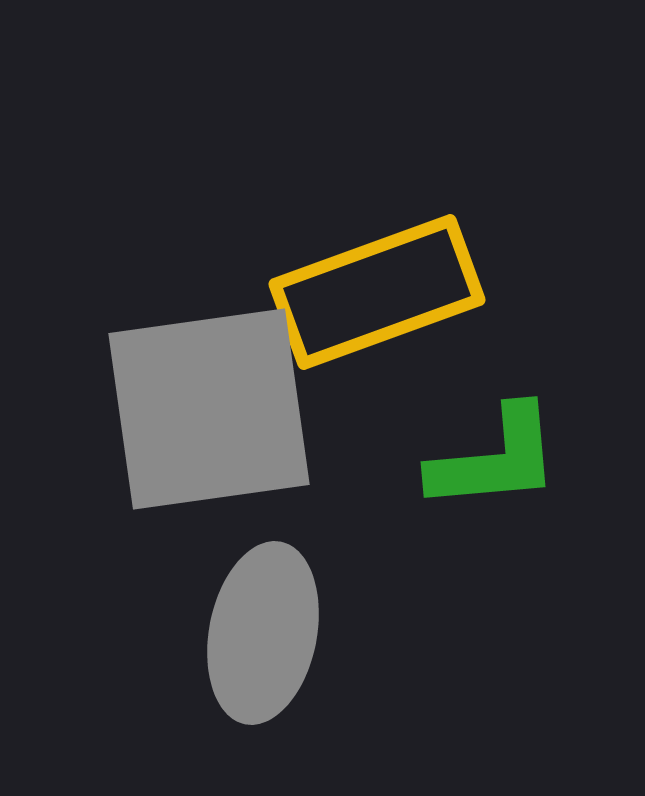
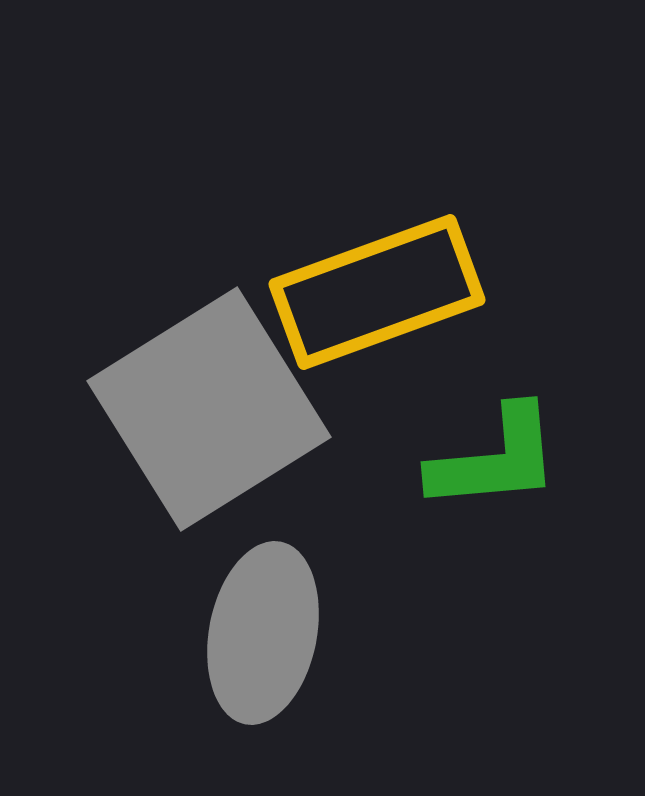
gray square: rotated 24 degrees counterclockwise
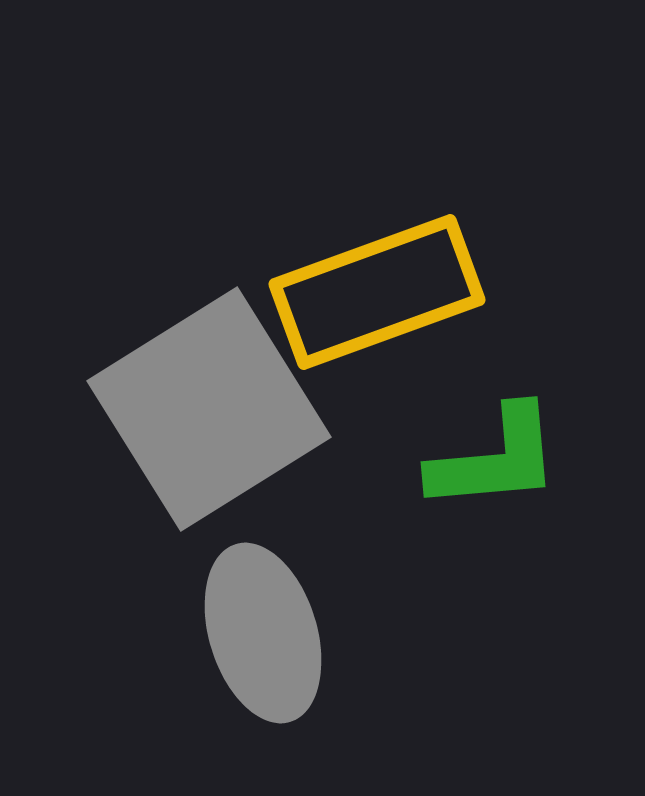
gray ellipse: rotated 28 degrees counterclockwise
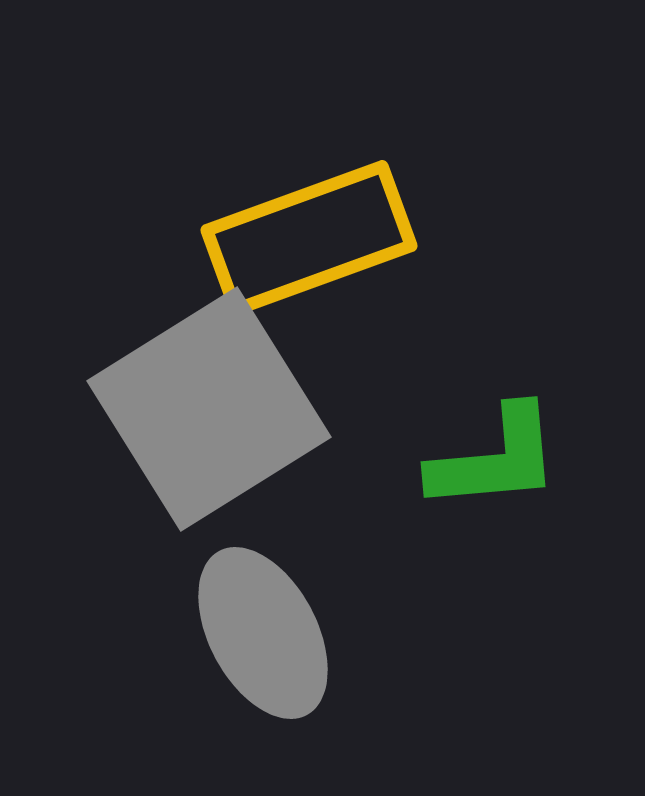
yellow rectangle: moved 68 px left, 54 px up
gray ellipse: rotated 11 degrees counterclockwise
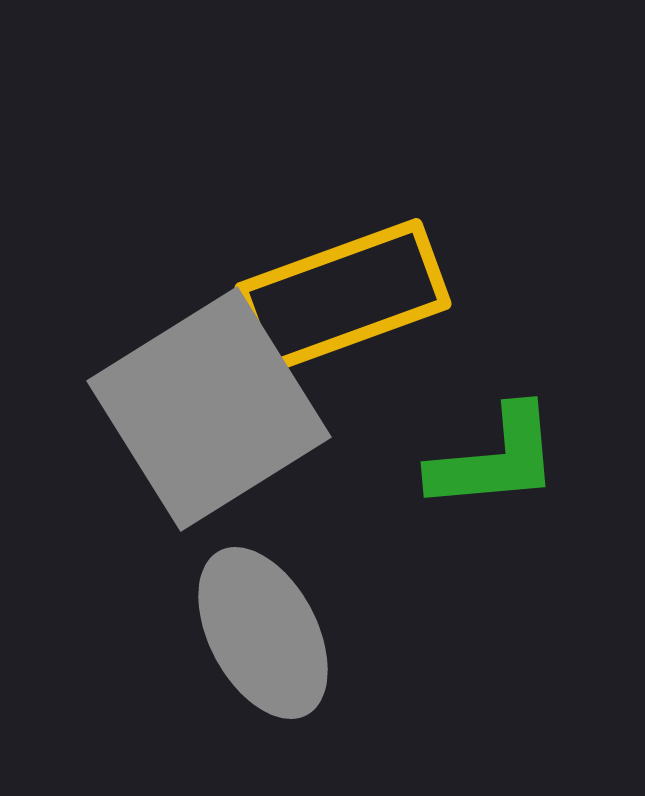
yellow rectangle: moved 34 px right, 58 px down
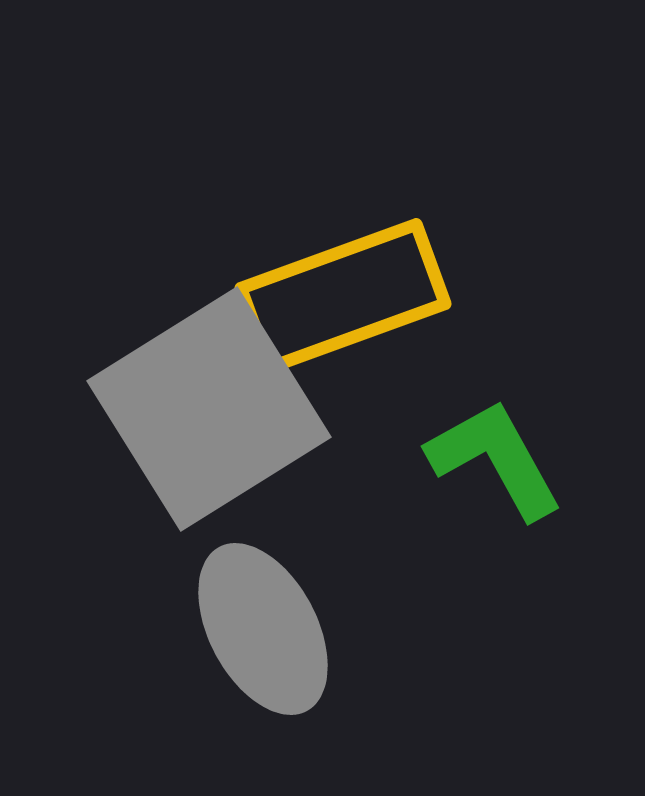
green L-shape: rotated 114 degrees counterclockwise
gray ellipse: moved 4 px up
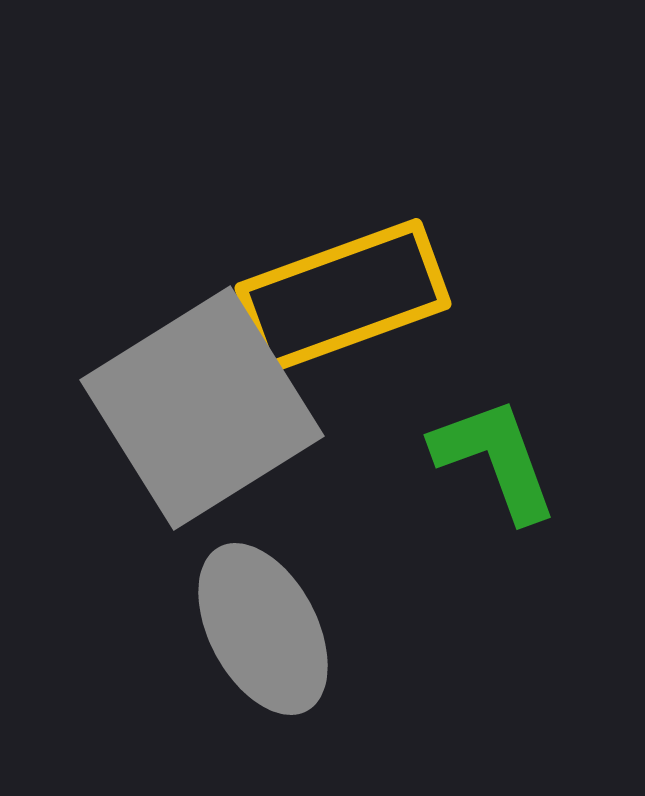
gray square: moved 7 px left, 1 px up
green L-shape: rotated 9 degrees clockwise
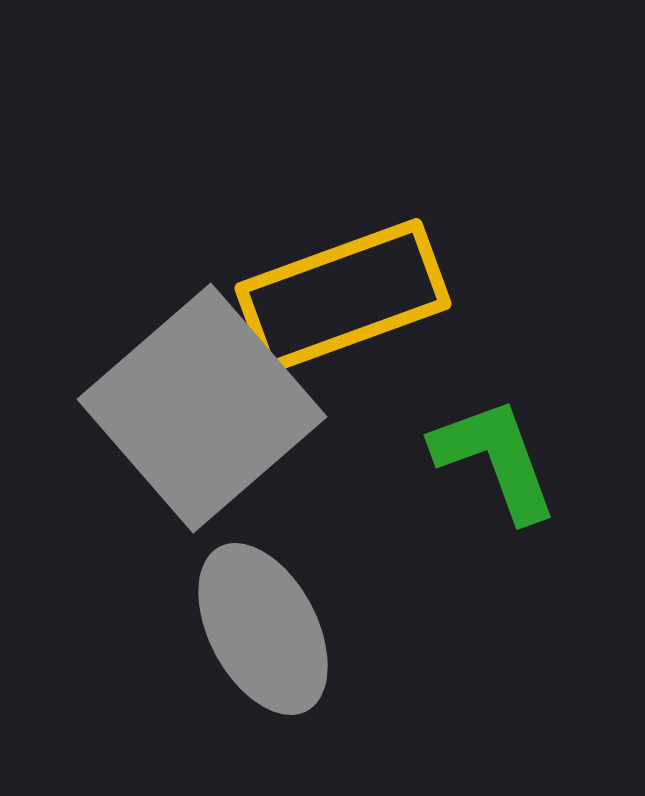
gray square: rotated 9 degrees counterclockwise
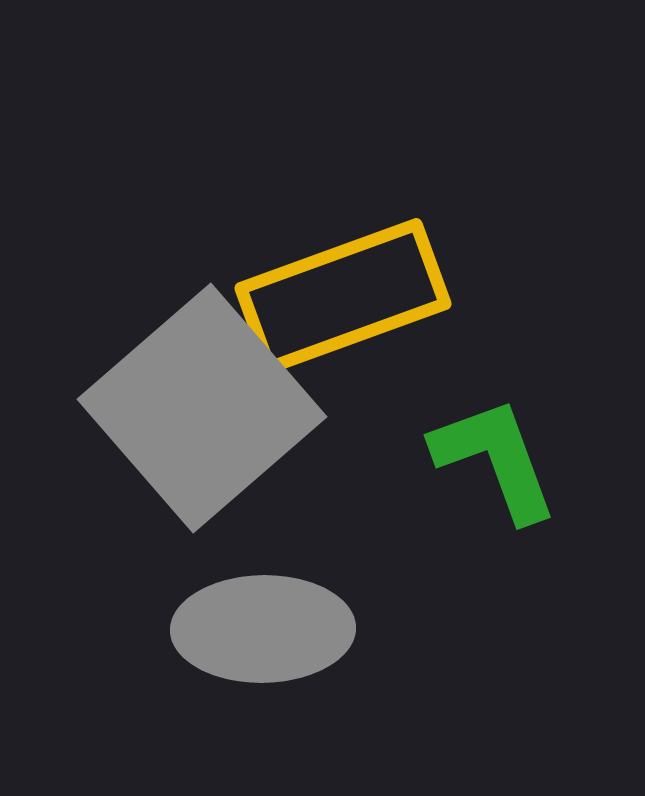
gray ellipse: rotated 63 degrees counterclockwise
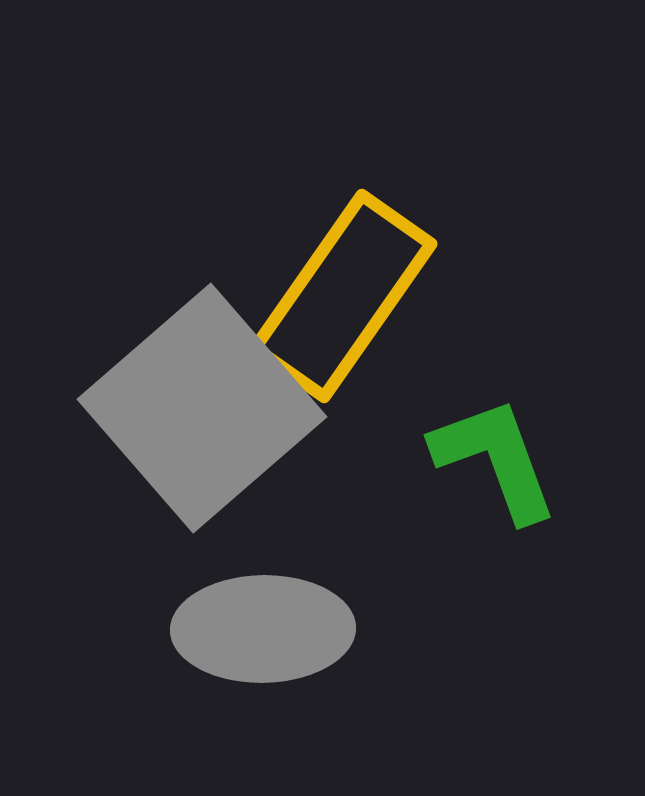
yellow rectangle: rotated 35 degrees counterclockwise
